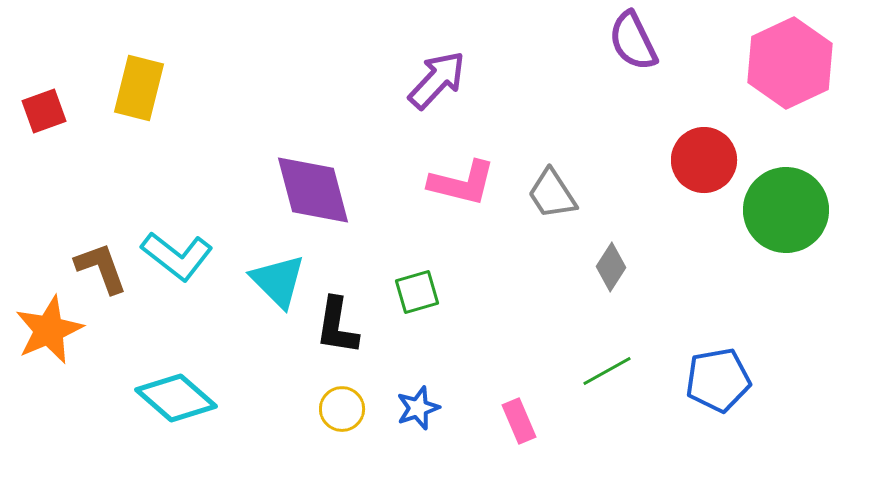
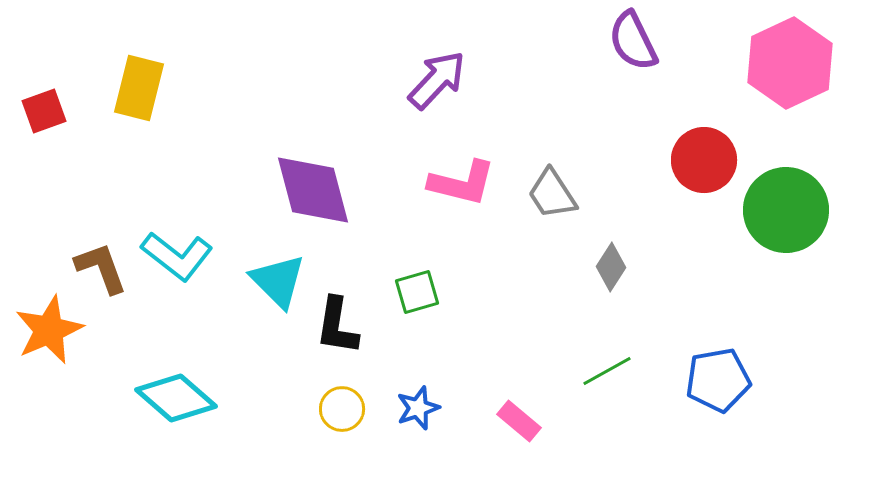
pink rectangle: rotated 27 degrees counterclockwise
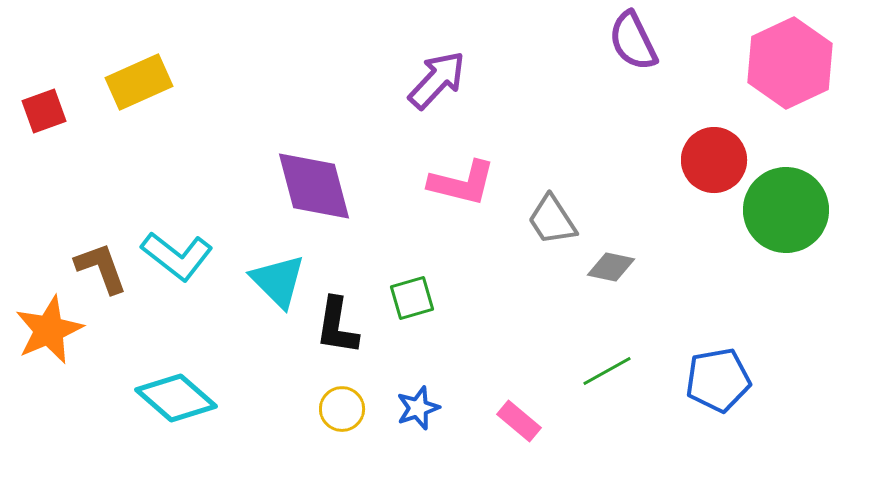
yellow rectangle: moved 6 px up; rotated 52 degrees clockwise
red circle: moved 10 px right
purple diamond: moved 1 px right, 4 px up
gray trapezoid: moved 26 px down
gray diamond: rotated 69 degrees clockwise
green square: moved 5 px left, 6 px down
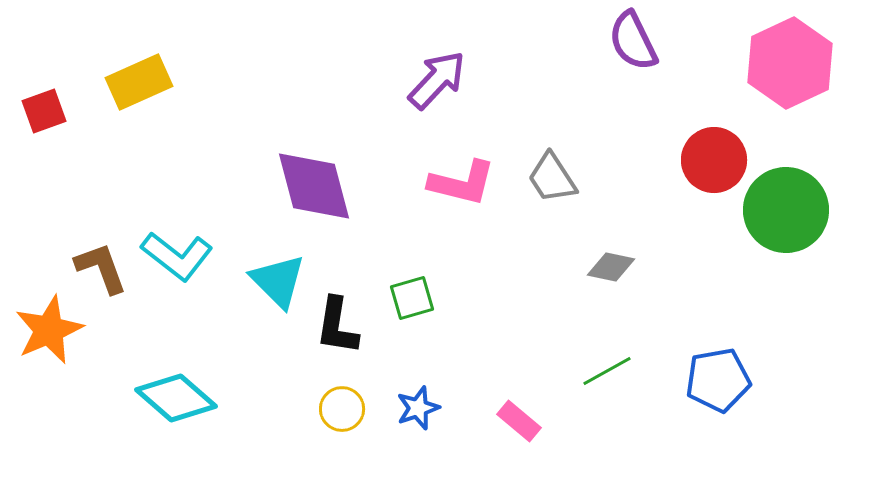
gray trapezoid: moved 42 px up
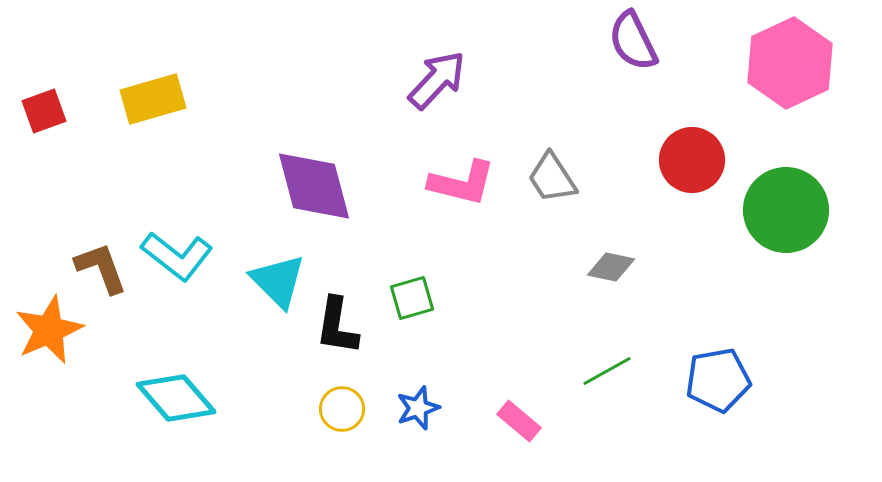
yellow rectangle: moved 14 px right, 17 px down; rotated 8 degrees clockwise
red circle: moved 22 px left
cyan diamond: rotated 8 degrees clockwise
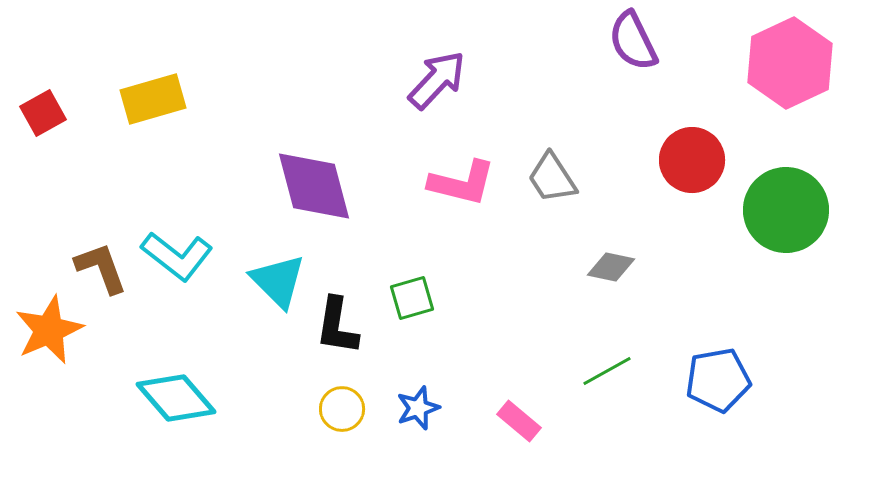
red square: moved 1 px left, 2 px down; rotated 9 degrees counterclockwise
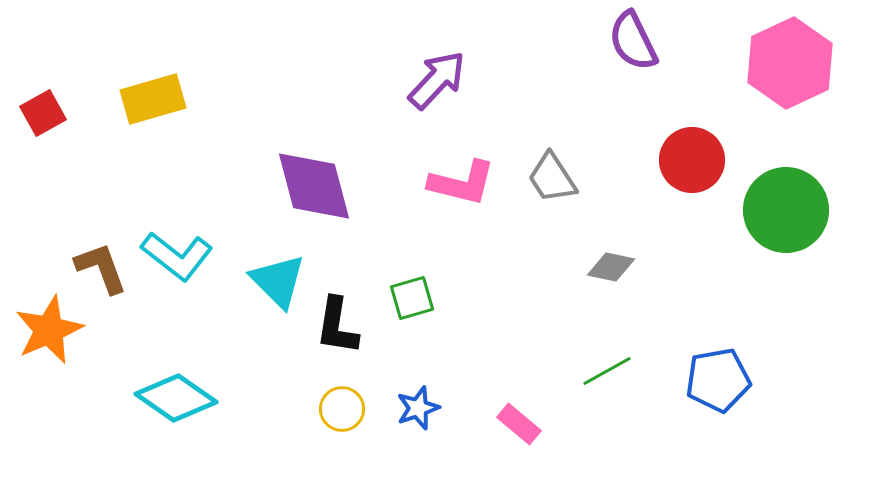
cyan diamond: rotated 14 degrees counterclockwise
pink rectangle: moved 3 px down
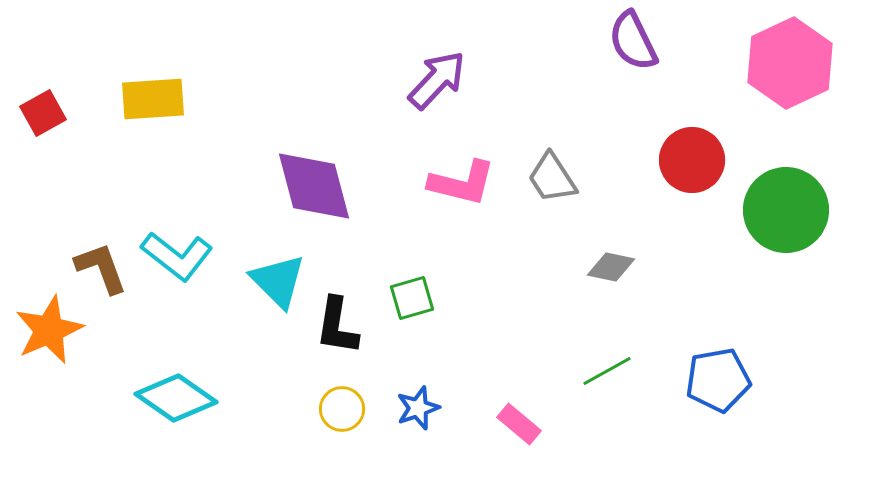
yellow rectangle: rotated 12 degrees clockwise
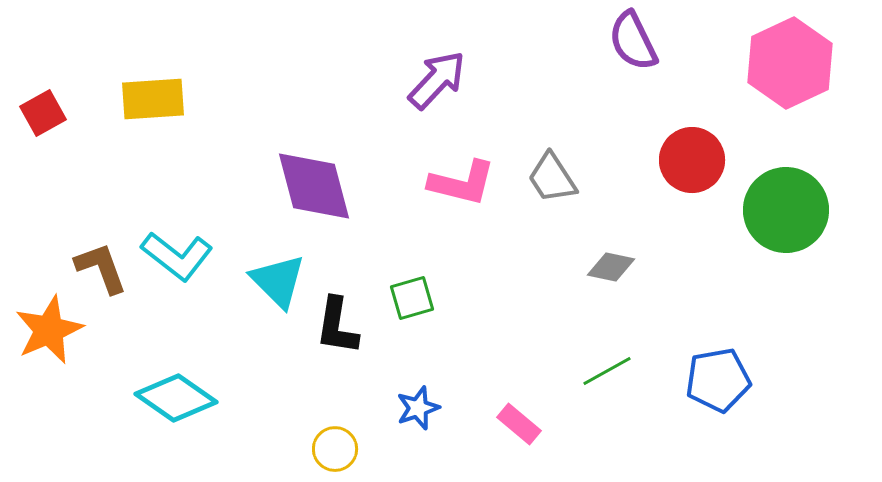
yellow circle: moved 7 px left, 40 px down
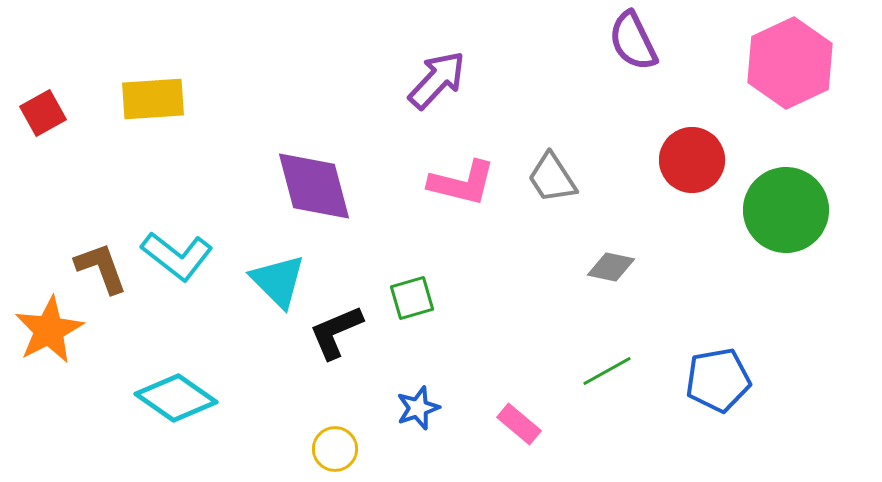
black L-shape: moved 1 px left, 6 px down; rotated 58 degrees clockwise
orange star: rotated 4 degrees counterclockwise
